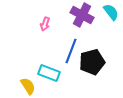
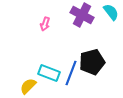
blue line: moved 22 px down
yellow semicircle: rotated 102 degrees counterclockwise
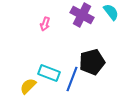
blue line: moved 1 px right, 6 px down
